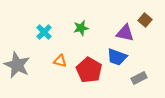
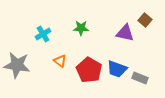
green star: rotated 14 degrees clockwise
cyan cross: moved 1 px left, 2 px down; rotated 14 degrees clockwise
blue trapezoid: moved 12 px down
orange triangle: rotated 24 degrees clockwise
gray star: rotated 16 degrees counterclockwise
gray rectangle: moved 1 px right; rotated 49 degrees clockwise
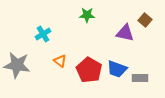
green star: moved 6 px right, 13 px up
gray rectangle: rotated 21 degrees counterclockwise
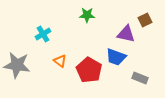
brown square: rotated 24 degrees clockwise
purple triangle: moved 1 px right, 1 px down
blue trapezoid: moved 1 px left, 12 px up
gray rectangle: rotated 21 degrees clockwise
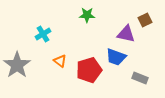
gray star: rotated 28 degrees clockwise
red pentagon: rotated 25 degrees clockwise
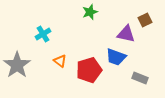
green star: moved 3 px right, 3 px up; rotated 21 degrees counterclockwise
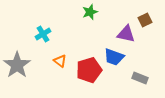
blue trapezoid: moved 2 px left
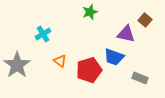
brown square: rotated 24 degrees counterclockwise
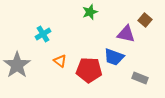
red pentagon: rotated 20 degrees clockwise
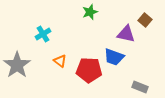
gray rectangle: moved 9 px down
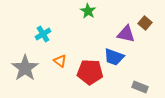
green star: moved 2 px left, 1 px up; rotated 21 degrees counterclockwise
brown square: moved 3 px down
gray star: moved 8 px right, 3 px down
red pentagon: moved 1 px right, 2 px down
